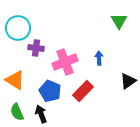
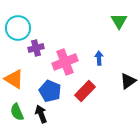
purple cross: rotated 21 degrees counterclockwise
orange triangle: moved 1 px left, 1 px up
red rectangle: moved 2 px right
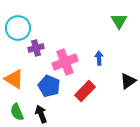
blue pentagon: moved 1 px left, 5 px up
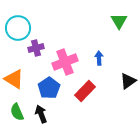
blue pentagon: moved 2 px down; rotated 15 degrees clockwise
